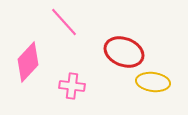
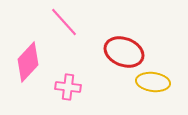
pink cross: moved 4 px left, 1 px down
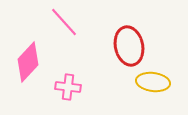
red ellipse: moved 5 px right, 6 px up; rotated 57 degrees clockwise
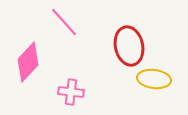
yellow ellipse: moved 1 px right, 3 px up
pink cross: moved 3 px right, 5 px down
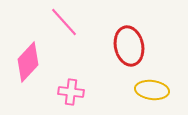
yellow ellipse: moved 2 px left, 11 px down
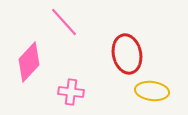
red ellipse: moved 2 px left, 8 px down
pink diamond: moved 1 px right
yellow ellipse: moved 1 px down
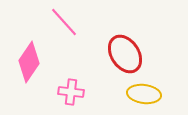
red ellipse: moved 2 px left; rotated 21 degrees counterclockwise
pink diamond: rotated 9 degrees counterclockwise
yellow ellipse: moved 8 px left, 3 px down
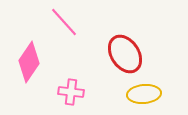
yellow ellipse: rotated 12 degrees counterclockwise
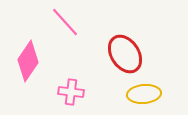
pink line: moved 1 px right
pink diamond: moved 1 px left, 1 px up
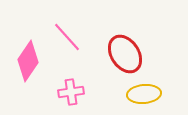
pink line: moved 2 px right, 15 px down
pink cross: rotated 15 degrees counterclockwise
